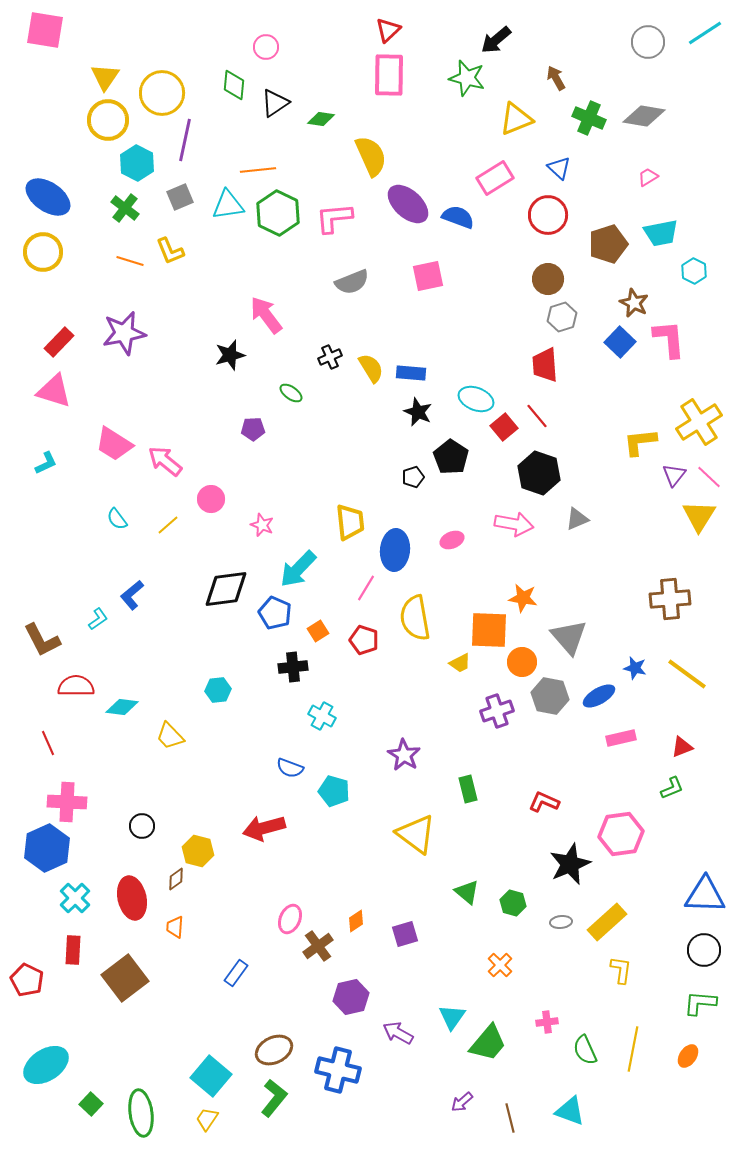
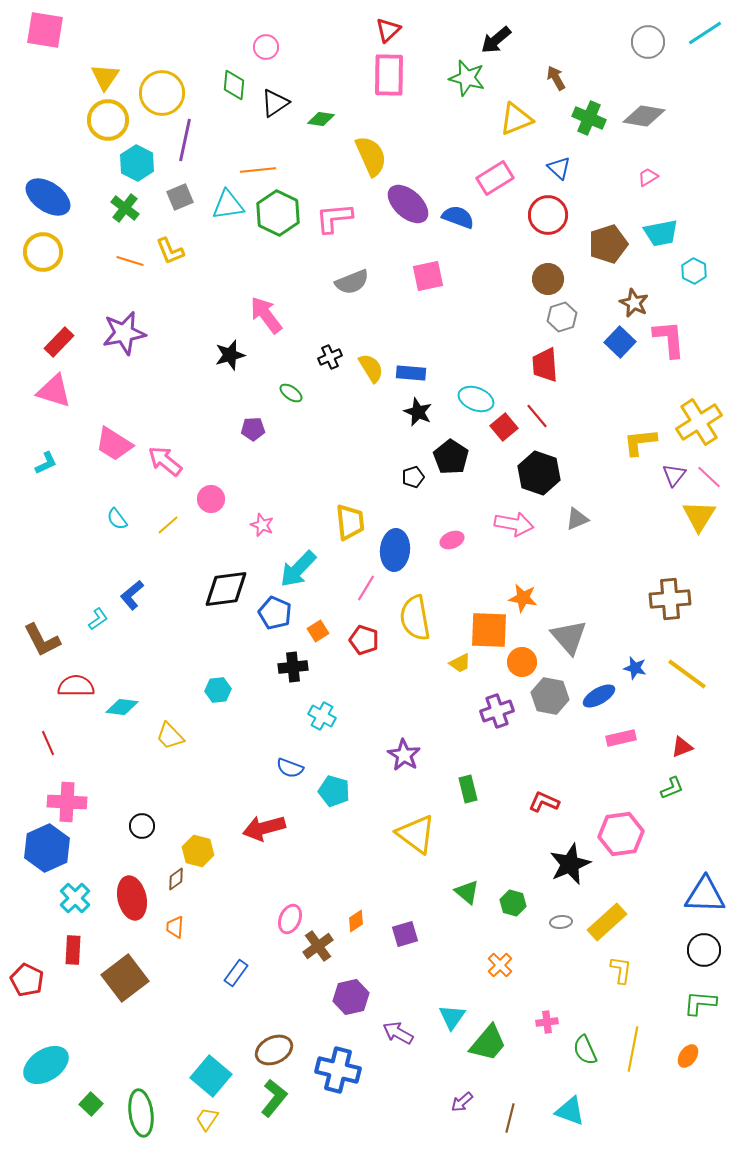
brown line at (510, 1118): rotated 28 degrees clockwise
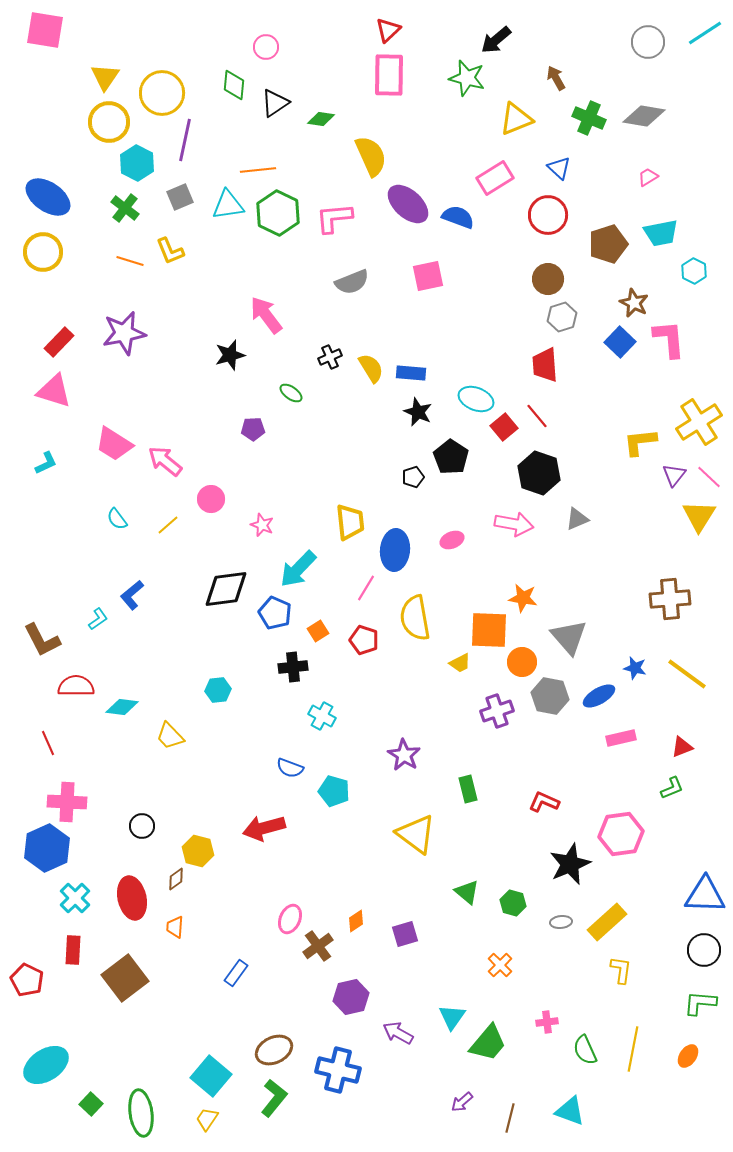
yellow circle at (108, 120): moved 1 px right, 2 px down
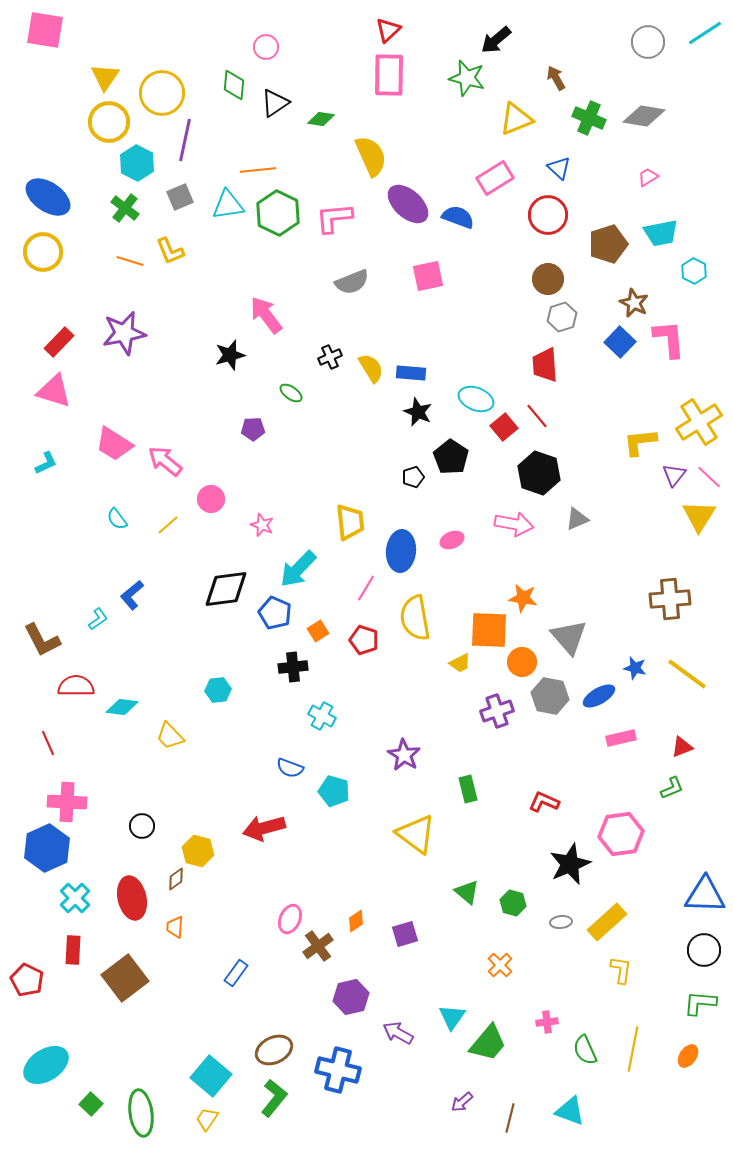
blue ellipse at (395, 550): moved 6 px right, 1 px down
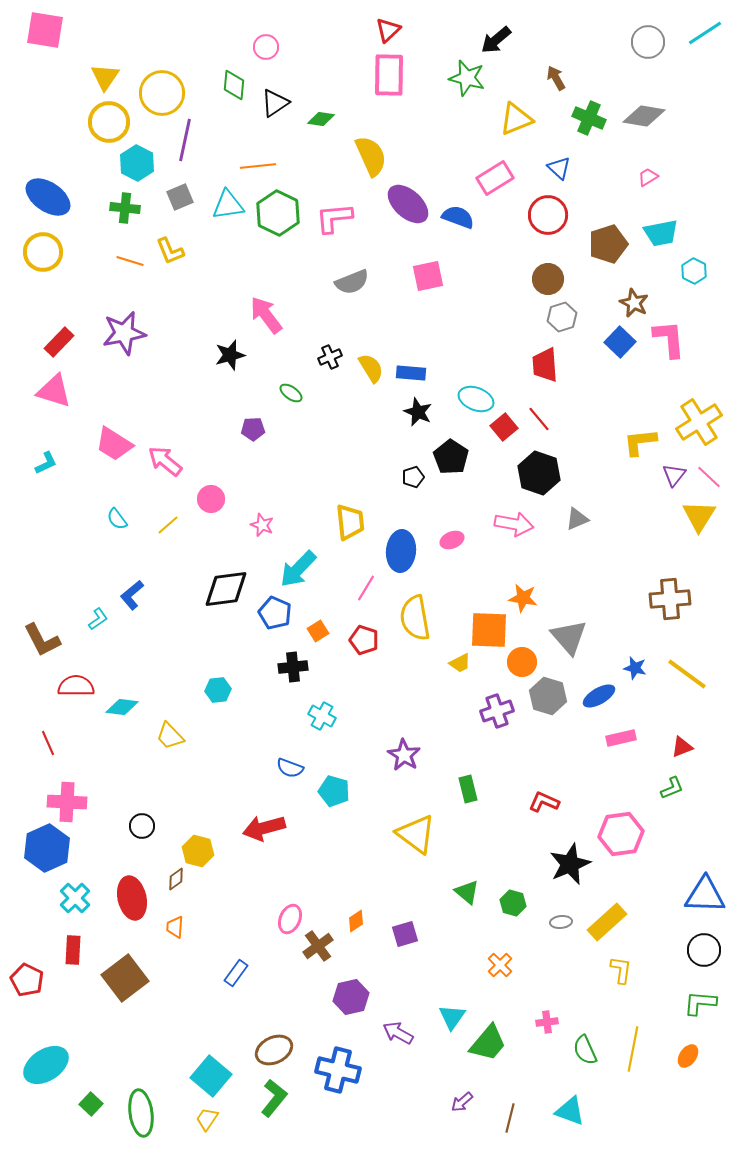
orange line at (258, 170): moved 4 px up
green cross at (125, 208): rotated 32 degrees counterclockwise
red line at (537, 416): moved 2 px right, 3 px down
gray hexagon at (550, 696): moved 2 px left; rotated 6 degrees clockwise
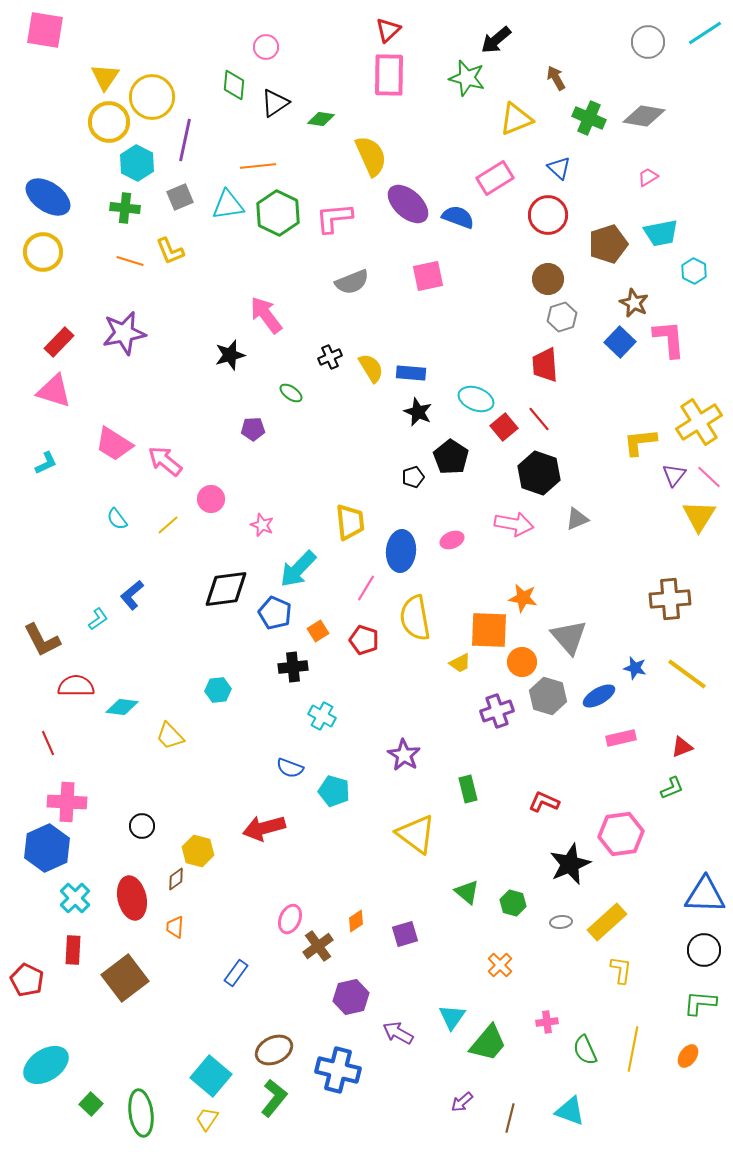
yellow circle at (162, 93): moved 10 px left, 4 px down
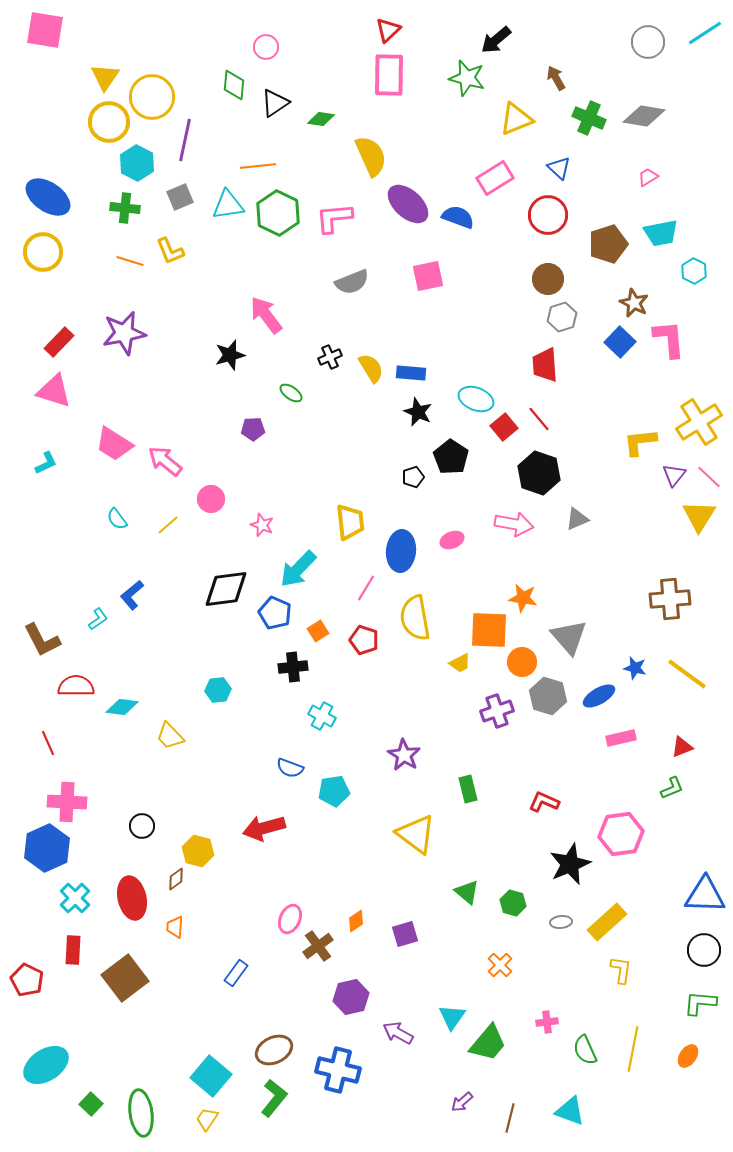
cyan pentagon at (334, 791): rotated 24 degrees counterclockwise
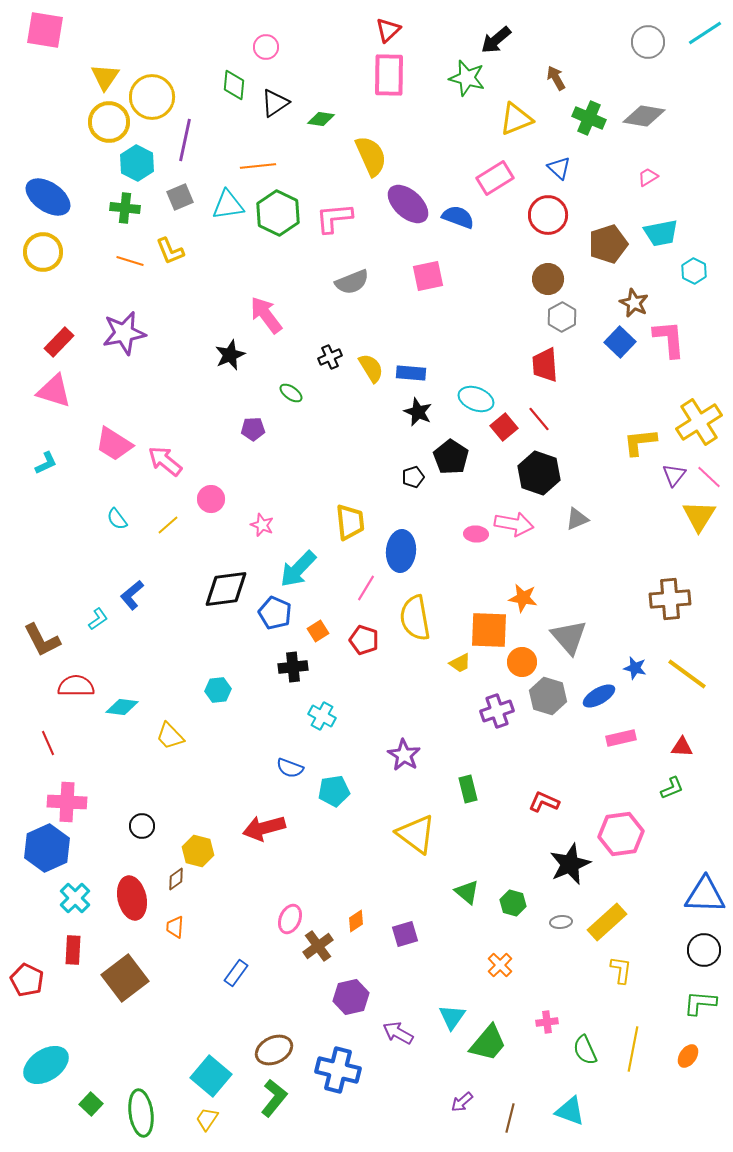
gray hexagon at (562, 317): rotated 12 degrees counterclockwise
black star at (230, 355): rotated 8 degrees counterclockwise
pink ellipse at (452, 540): moved 24 px right, 6 px up; rotated 25 degrees clockwise
red triangle at (682, 747): rotated 25 degrees clockwise
